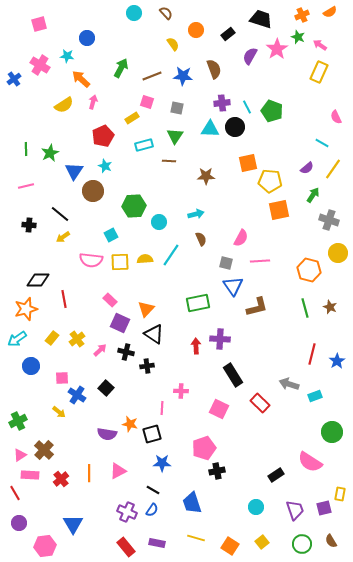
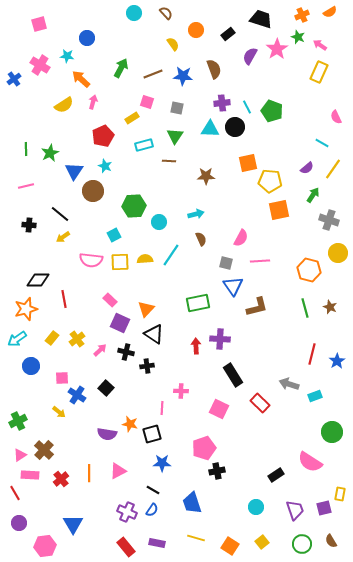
brown line at (152, 76): moved 1 px right, 2 px up
cyan square at (111, 235): moved 3 px right
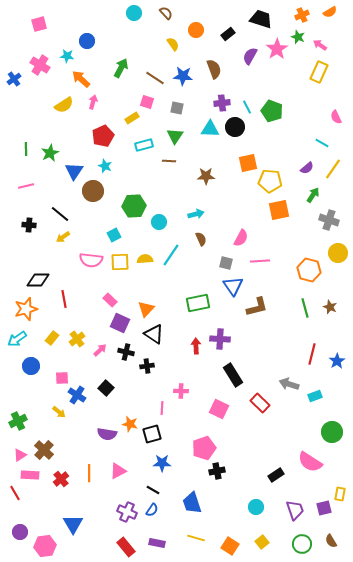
blue circle at (87, 38): moved 3 px down
brown line at (153, 74): moved 2 px right, 4 px down; rotated 54 degrees clockwise
purple circle at (19, 523): moved 1 px right, 9 px down
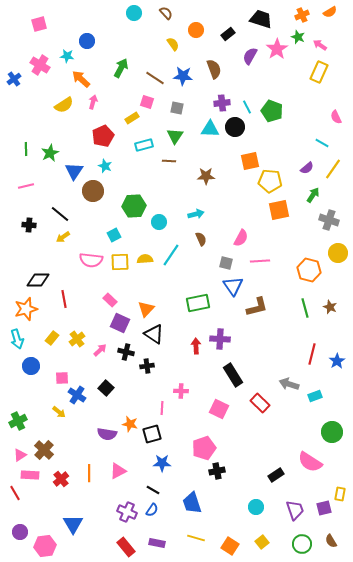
orange square at (248, 163): moved 2 px right, 2 px up
cyan arrow at (17, 339): rotated 72 degrees counterclockwise
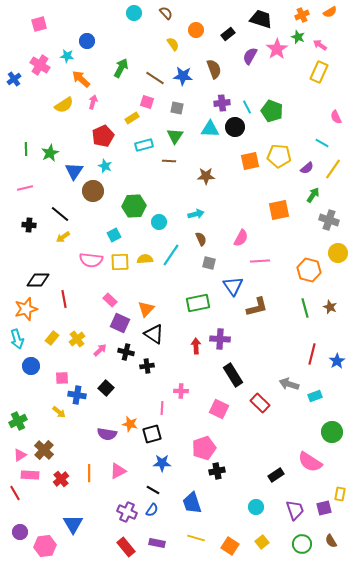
yellow pentagon at (270, 181): moved 9 px right, 25 px up
pink line at (26, 186): moved 1 px left, 2 px down
gray square at (226, 263): moved 17 px left
blue cross at (77, 395): rotated 24 degrees counterclockwise
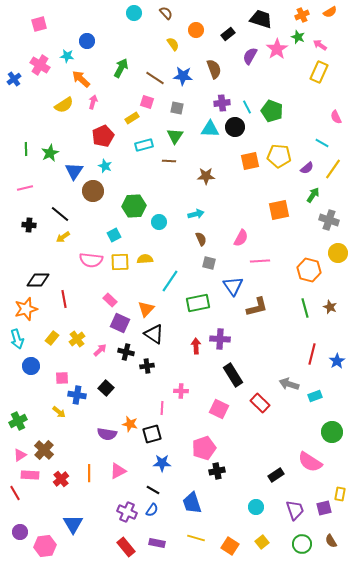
cyan line at (171, 255): moved 1 px left, 26 px down
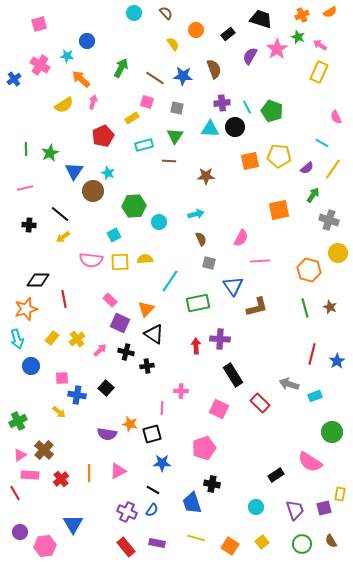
cyan star at (105, 166): moved 3 px right, 7 px down
black cross at (217, 471): moved 5 px left, 13 px down; rotated 21 degrees clockwise
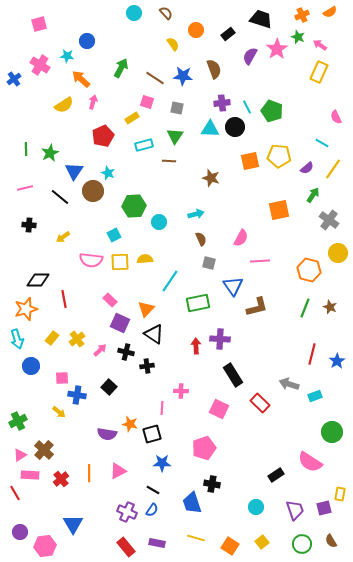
brown star at (206, 176): moved 5 px right, 2 px down; rotated 18 degrees clockwise
black line at (60, 214): moved 17 px up
gray cross at (329, 220): rotated 18 degrees clockwise
green line at (305, 308): rotated 36 degrees clockwise
black square at (106, 388): moved 3 px right, 1 px up
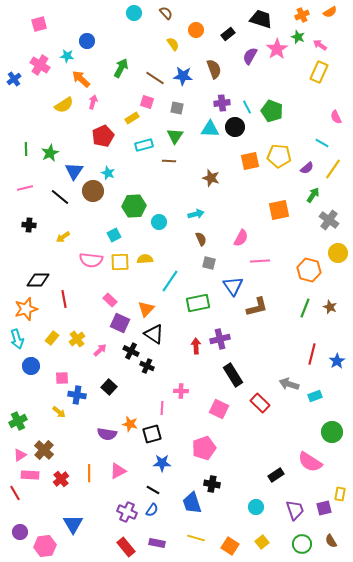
purple cross at (220, 339): rotated 18 degrees counterclockwise
black cross at (126, 352): moved 5 px right, 1 px up; rotated 14 degrees clockwise
black cross at (147, 366): rotated 32 degrees clockwise
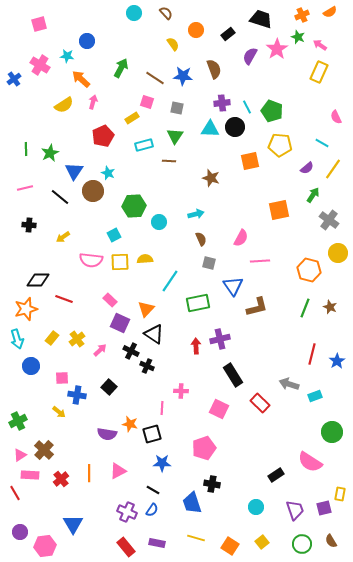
yellow pentagon at (279, 156): moved 1 px right, 11 px up
red line at (64, 299): rotated 60 degrees counterclockwise
